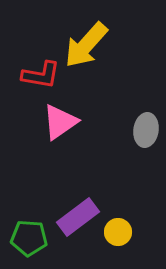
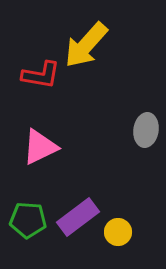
pink triangle: moved 20 px left, 25 px down; rotated 9 degrees clockwise
green pentagon: moved 1 px left, 18 px up
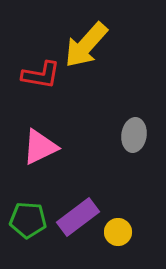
gray ellipse: moved 12 px left, 5 px down
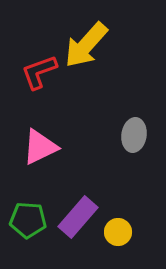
red L-shape: moved 2 px left, 3 px up; rotated 150 degrees clockwise
purple rectangle: rotated 12 degrees counterclockwise
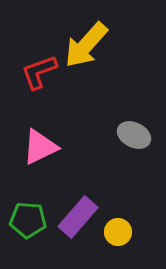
gray ellipse: rotated 72 degrees counterclockwise
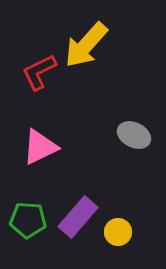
red L-shape: rotated 6 degrees counterclockwise
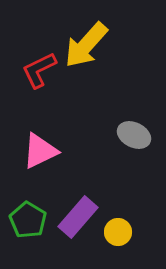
red L-shape: moved 2 px up
pink triangle: moved 4 px down
green pentagon: rotated 27 degrees clockwise
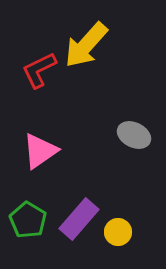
pink triangle: rotated 9 degrees counterclockwise
purple rectangle: moved 1 px right, 2 px down
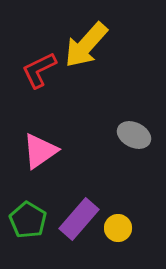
yellow circle: moved 4 px up
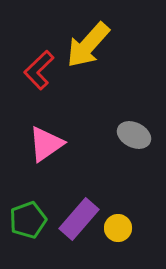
yellow arrow: moved 2 px right
red L-shape: rotated 18 degrees counterclockwise
pink triangle: moved 6 px right, 7 px up
green pentagon: rotated 21 degrees clockwise
